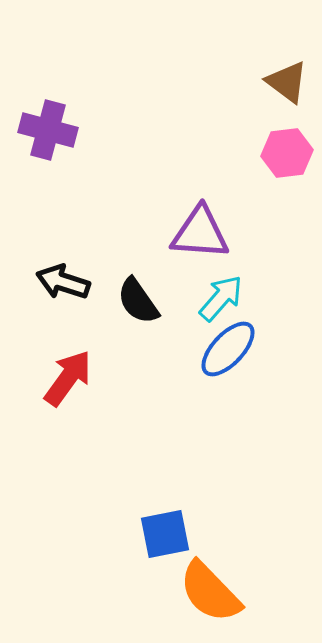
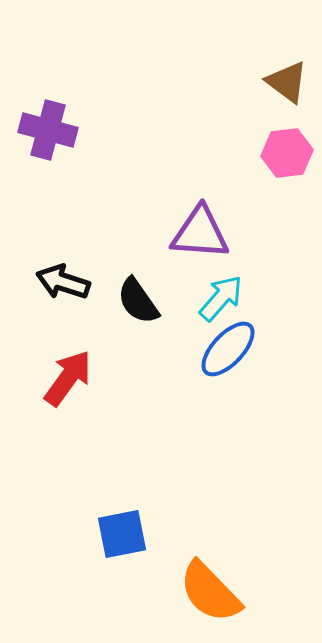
blue square: moved 43 px left
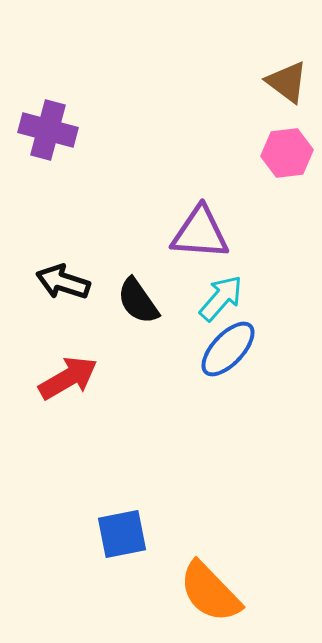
red arrow: rotated 24 degrees clockwise
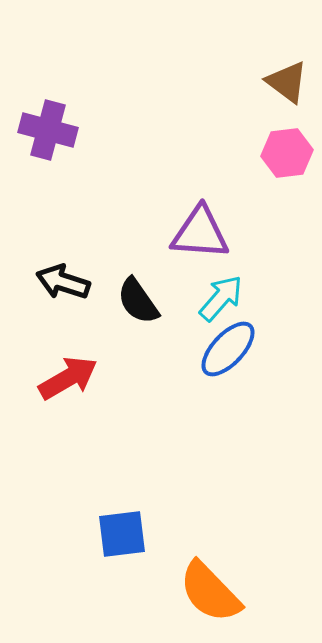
blue square: rotated 4 degrees clockwise
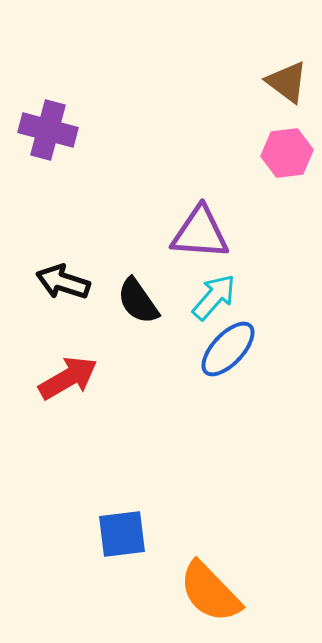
cyan arrow: moved 7 px left, 1 px up
